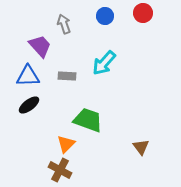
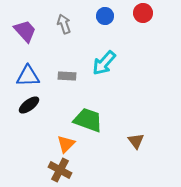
purple trapezoid: moved 15 px left, 15 px up
brown triangle: moved 5 px left, 6 px up
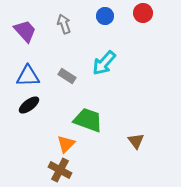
gray rectangle: rotated 30 degrees clockwise
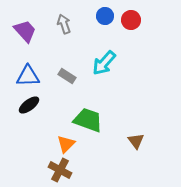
red circle: moved 12 px left, 7 px down
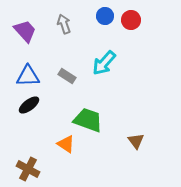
orange triangle: rotated 42 degrees counterclockwise
brown cross: moved 32 px left, 1 px up
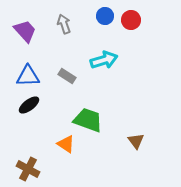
cyan arrow: moved 3 px up; rotated 148 degrees counterclockwise
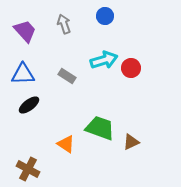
red circle: moved 48 px down
blue triangle: moved 5 px left, 2 px up
green trapezoid: moved 12 px right, 8 px down
brown triangle: moved 5 px left, 1 px down; rotated 42 degrees clockwise
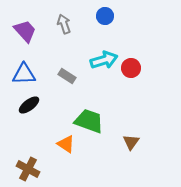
blue triangle: moved 1 px right
green trapezoid: moved 11 px left, 7 px up
brown triangle: rotated 30 degrees counterclockwise
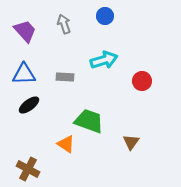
red circle: moved 11 px right, 13 px down
gray rectangle: moved 2 px left, 1 px down; rotated 30 degrees counterclockwise
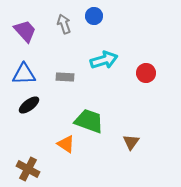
blue circle: moved 11 px left
red circle: moved 4 px right, 8 px up
